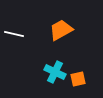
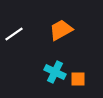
white line: rotated 48 degrees counterclockwise
orange square: rotated 14 degrees clockwise
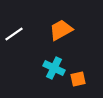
cyan cross: moved 1 px left, 4 px up
orange square: rotated 14 degrees counterclockwise
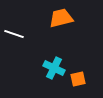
orange trapezoid: moved 12 px up; rotated 15 degrees clockwise
white line: rotated 54 degrees clockwise
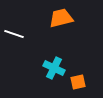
orange square: moved 3 px down
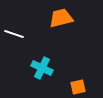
cyan cross: moved 12 px left
orange square: moved 5 px down
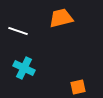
white line: moved 4 px right, 3 px up
cyan cross: moved 18 px left
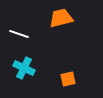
white line: moved 1 px right, 3 px down
orange square: moved 10 px left, 8 px up
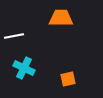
orange trapezoid: rotated 15 degrees clockwise
white line: moved 5 px left, 2 px down; rotated 30 degrees counterclockwise
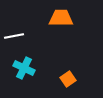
orange square: rotated 21 degrees counterclockwise
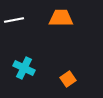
white line: moved 16 px up
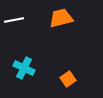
orange trapezoid: rotated 15 degrees counterclockwise
